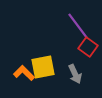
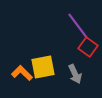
orange L-shape: moved 2 px left
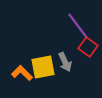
gray arrow: moved 10 px left, 12 px up
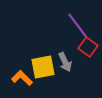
orange L-shape: moved 5 px down
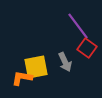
red square: moved 1 px left, 1 px down
yellow square: moved 7 px left
orange L-shape: rotated 35 degrees counterclockwise
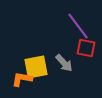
red square: moved 1 px left; rotated 24 degrees counterclockwise
gray arrow: moved 1 px left, 1 px down; rotated 18 degrees counterclockwise
orange L-shape: moved 1 px down
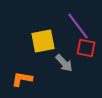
yellow square: moved 7 px right, 26 px up
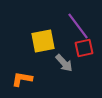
red square: moved 2 px left; rotated 24 degrees counterclockwise
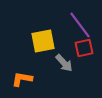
purple line: moved 2 px right, 1 px up
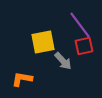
yellow square: moved 1 px down
red square: moved 2 px up
gray arrow: moved 1 px left, 2 px up
